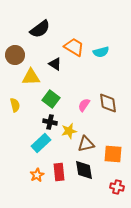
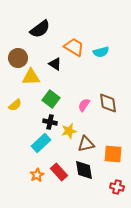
brown circle: moved 3 px right, 3 px down
yellow semicircle: rotated 64 degrees clockwise
red rectangle: rotated 36 degrees counterclockwise
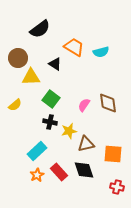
cyan rectangle: moved 4 px left, 8 px down
black diamond: rotated 10 degrees counterclockwise
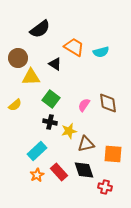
red cross: moved 12 px left
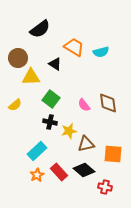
pink semicircle: rotated 72 degrees counterclockwise
black diamond: rotated 30 degrees counterclockwise
